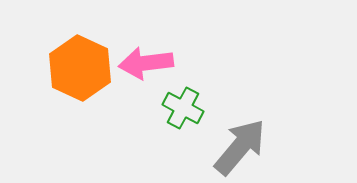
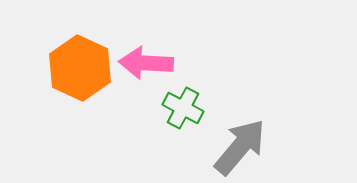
pink arrow: rotated 10 degrees clockwise
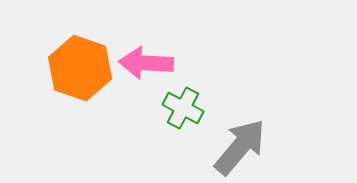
orange hexagon: rotated 6 degrees counterclockwise
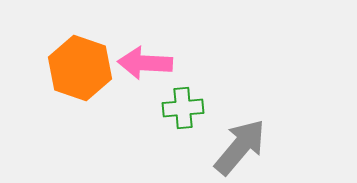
pink arrow: moved 1 px left
green cross: rotated 33 degrees counterclockwise
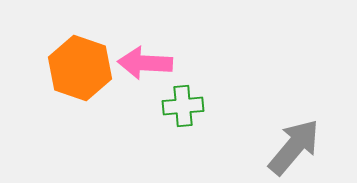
green cross: moved 2 px up
gray arrow: moved 54 px right
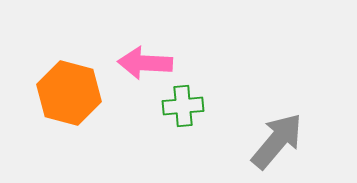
orange hexagon: moved 11 px left, 25 px down; rotated 4 degrees counterclockwise
gray arrow: moved 17 px left, 6 px up
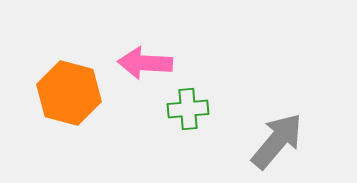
green cross: moved 5 px right, 3 px down
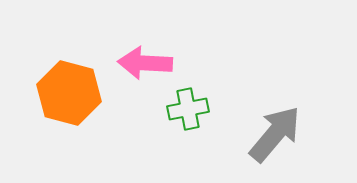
green cross: rotated 6 degrees counterclockwise
gray arrow: moved 2 px left, 7 px up
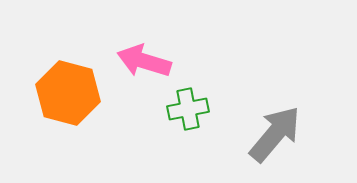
pink arrow: moved 1 px left, 2 px up; rotated 14 degrees clockwise
orange hexagon: moved 1 px left
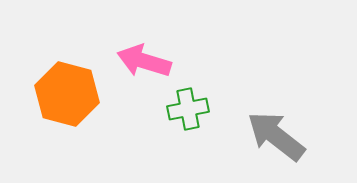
orange hexagon: moved 1 px left, 1 px down
gray arrow: moved 1 px right, 2 px down; rotated 92 degrees counterclockwise
